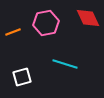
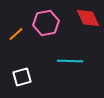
orange line: moved 3 px right, 2 px down; rotated 21 degrees counterclockwise
cyan line: moved 5 px right, 3 px up; rotated 15 degrees counterclockwise
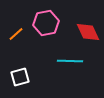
red diamond: moved 14 px down
white square: moved 2 px left
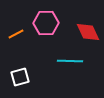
pink hexagon: rotated 10 degrees clockwise
orange line: rotated 14 degrees clockwise
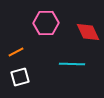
orange line: moved 18 px down
cyan line: moved 2 px right, 3 px down
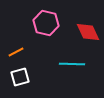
pink hexagon: rotated 15 degrees clockwise
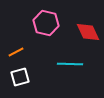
cyan line: moved 2 px left
